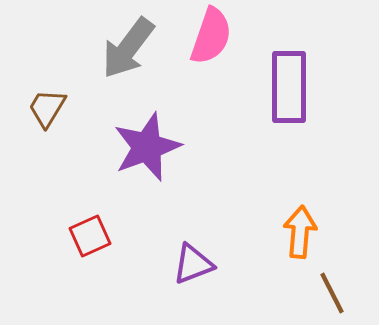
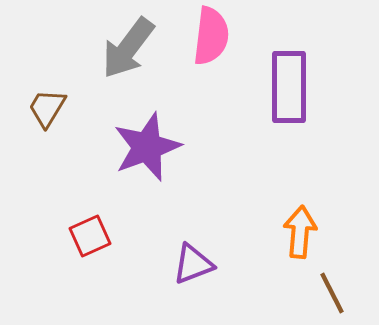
pink semicircle: rotated 12 degrees counterclockwise
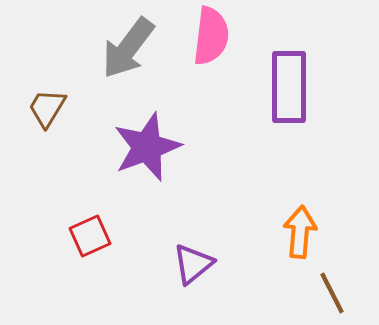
purple triangle: rotated 18 degrees counterclockwise
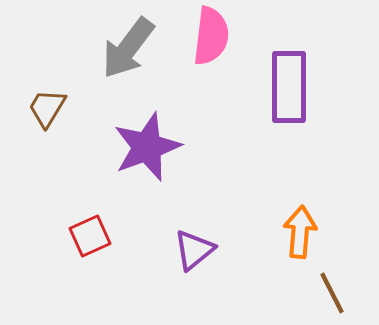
purple triangle: moved 1 px right, 14 px up
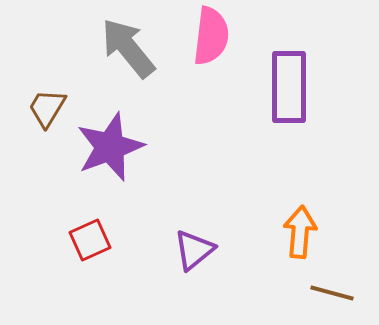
gray arrow: rotated 104 degrees clockwise
purple star: moved 37 px left
red square: moved 4 px down
brown line: rotated 48 degrees counterclockwise
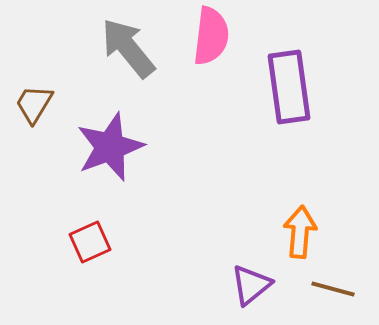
purple rectangle: rotated 8 degrees counterclockwise
brown trapezoid: moved 13 px left, 4 px up
red square: moved 2 px down
purple triangle: moved 57 px right, 35 px down
brown line: moved 1 px right, 4 px up
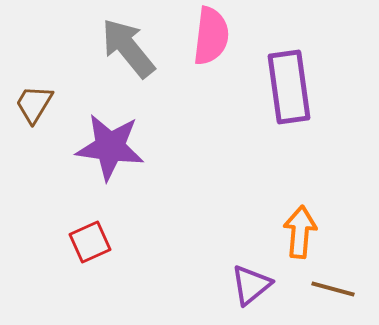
purple star: rotated 28 degrees clockwise
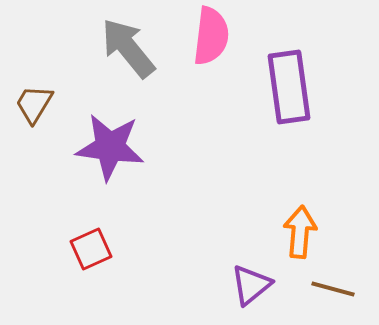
red square: moved 1 px right, 7 px down
